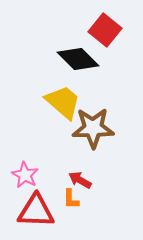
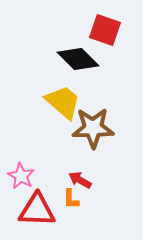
red square: rotated 20 degrees counterclockwise
pink star: moved 4 px left, 1 px down
red triangle: moved 1 px right, 1 px up
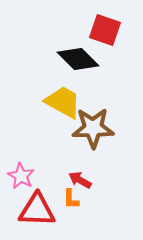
yellow trapezoid: rotated 12 degrees counterclockwise
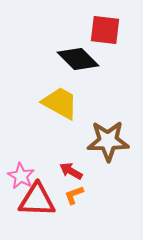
red square: rotated 12 degrees counterclockwise
yellow trapezoid: moved 3 px left, 1 px down
brown star: moved 15 px right, 13 px down
red arrow: moved 9 px left, 9 px up
orange L-shape: moved 3 px right, 4 px up; rotated 70 degrees clockwise
red triangle: moved 10 px up
